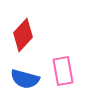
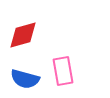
red diamond: rotated 32 degrees clockwise
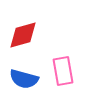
blue semicircle: moved 1 px left
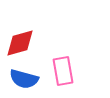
red diamond: moved 3 px left, 8 px down
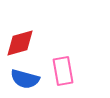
blue semicircle: moved 1 px right
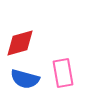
pink rectangle: moved 2 px down
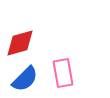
blue semicircle: rotated 60 degrees counterclockwise
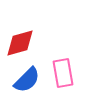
blue semicircle: moved 2 px right, 1 px down
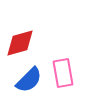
blue semicircle: moved 2 px right
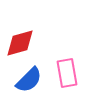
pink rectangle: moved 4 px right
